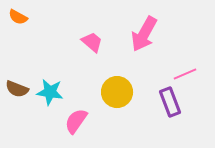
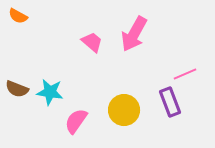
orange semicircle: moved 1 px up
pink arrow: moved 10 px left
yellow circle: moved 7 px right, 18 px down
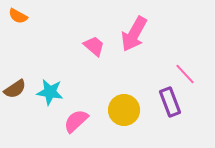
pink trapezoid: moved 2 px right, 4 px down
pink line: rotated 70 degrees clockwise
brown semicircle: moved 2 px left; rotated 55 degrees counterclockwise
pink semicircle: rotated 12 degrees clockwise
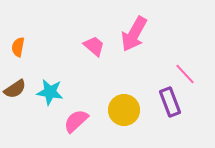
orange semicircle: moved 31 px down; rotated 72 degrees clockwise
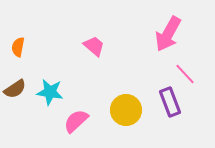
pink arrow: moved 34 px right
yellow circle: moved 2 px right
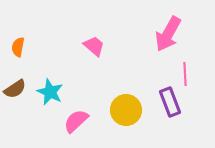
pink line: rotated 40 degrees clockwise
cyan star: rotated 16 degrees clockwise
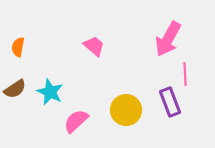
pink arrow: moved 5 px down
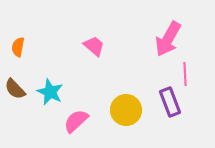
brown semicircle: rotated 80 degrees clockwise
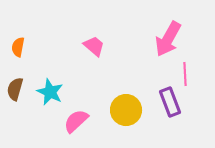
brown semicircle: rotated 60 degrees clockwise
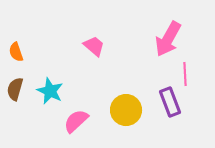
orange semicircle: moved 2 px left, 5 px down; rotated 30 degrees counterclockwise
cyan star: moved 1 px up
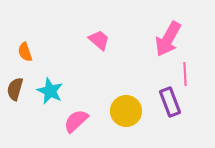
pink trapezoid: moved 5 px right, 6 px up
orange semicircle: moved 9 px right
yellow circle: moved 1 px down
